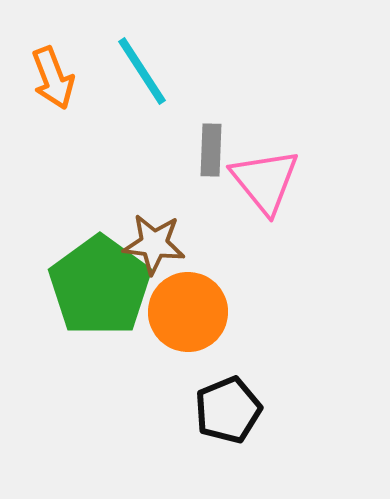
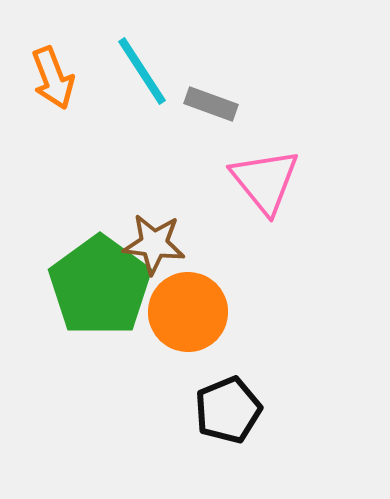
gray rectangle: moved 46 px up; rotated 72 degrees counterclockwise
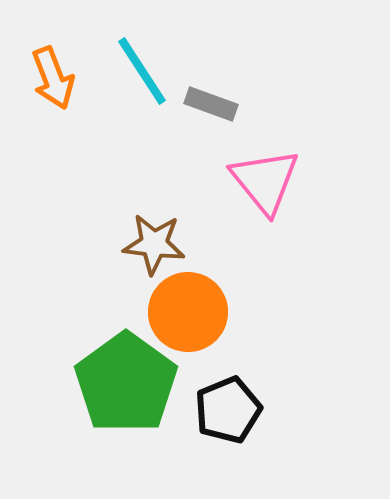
green pentagon: moved 26 px right, 97 px down
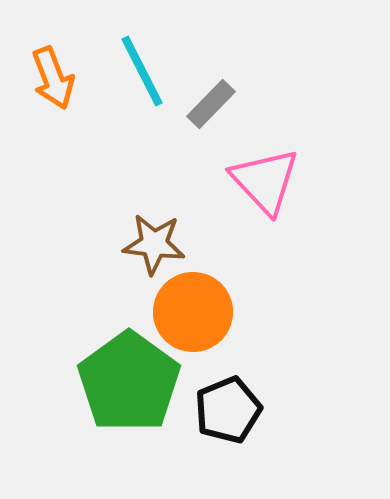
cyan line: rotated 6 degrees clockwise
gray rectangle: rotated 66 degrees counterclockwise
pink triangle: rotated 4 degrees counterclockwise
orange circle: moved 5 px right
green pentagon: moved 3 px right, 1 px up
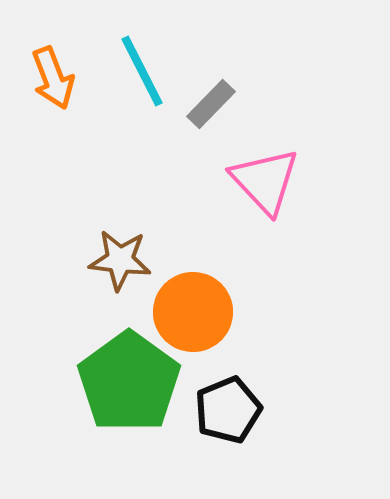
brown star: moved 34 px left, 16 px down
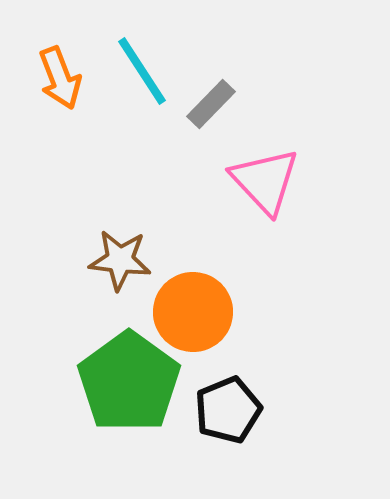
cyan line: rotated 6 degrees counterclockwise
orange arrow: moved 7 px right
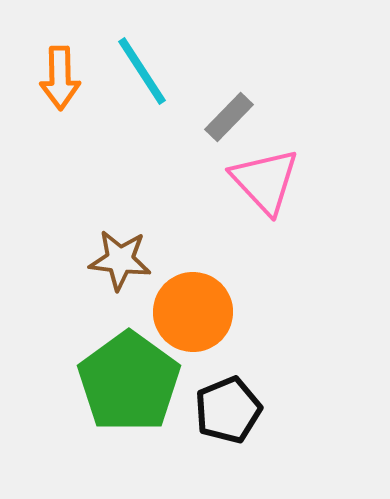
orange arrow: rotated 20 degrees clockwise
gray rectangle: moved 18 px right, 13 px down
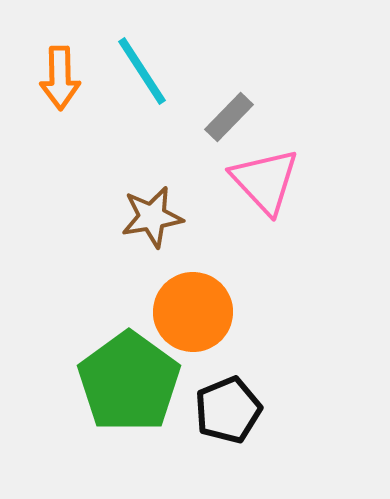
brown star: moved 32 px right, 43 px up; rotated 16 degrees counterclockwise
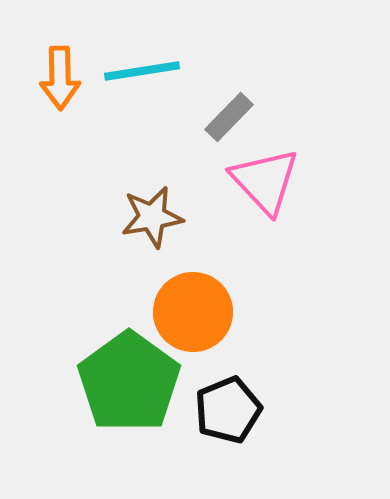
cyan line: rotated 66 degrees counterclockwise
